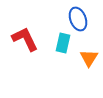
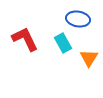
blue ellipse: rotated 60 degrees counterclockwise
cyan rectangle: rotated 42 degrees counterclockwise
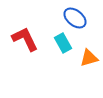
blue ellipse: moved 3 px left, 1 px up; rotated 30 degrees clockwise
orange triangle: rotated 42 degrees clockwise
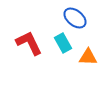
red L-shape: moved 4 px right, 4 px down
orange triangle: moved 1 px left, 1 px up; rotated 18 degrees clockwise
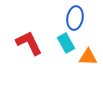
blue ellipse: rotated 60 degrees clockwise
cyan rectangle: moved 3 px right
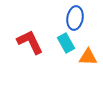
red L-shape: moved 1 px right, 1 px up
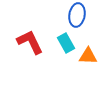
blue ellipse: moved 2 px right, 3 px up
orange triangle: moved 1 px up
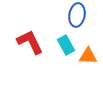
cyan rectangle: moved 2 px down
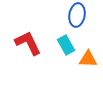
red L-shape: moved 2 px left, 1 px down
orange triangle: moved 3 px down
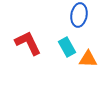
blue ellipse: moved 2 px right
cyan rectangle: moved 1 px right, 2 px down
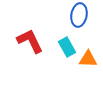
red L-shape: moved 2 px right, 2 px up
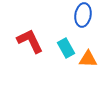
blue ellipse: moved 4 px right
cyan rectangle: moved 1 px left, 1 px down
